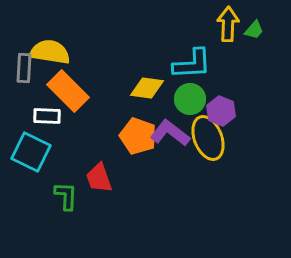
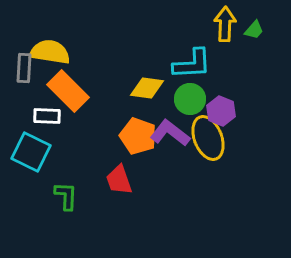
yellow arrow: moved 3 px left
red trapezoid: moved 20 px right, 2 px down
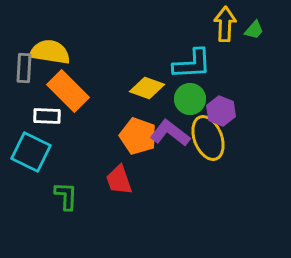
yellow diamond: rotated 12 degrees clockwise
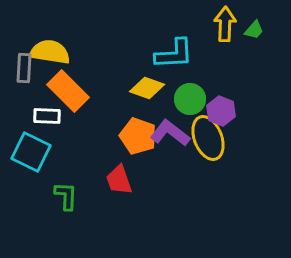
cyan L-shape: moved 18 px left, 10 px up
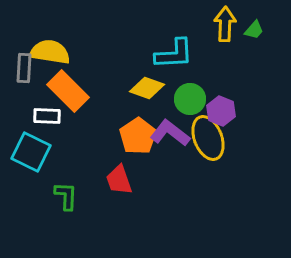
orange pentagon: rotated 18 degrees clockwise
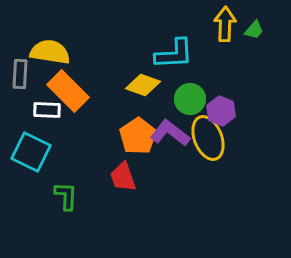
gray rectangle: moved 4 px left, 6 px down
yellow diamond: moved 4 px left, 3 px up
white rectangle: moved 6 px up
red trapezoid: moved 4 px right, 3 px up
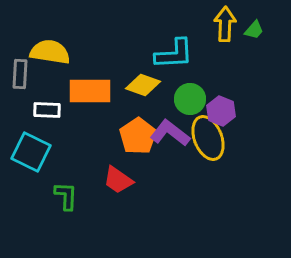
orange rectangle: moved 22 px right; rotated 45 degrees counterclockwise
red trapezoid: moved 5 px left, 3 px down; rotated 36 degrees counterclockwise
